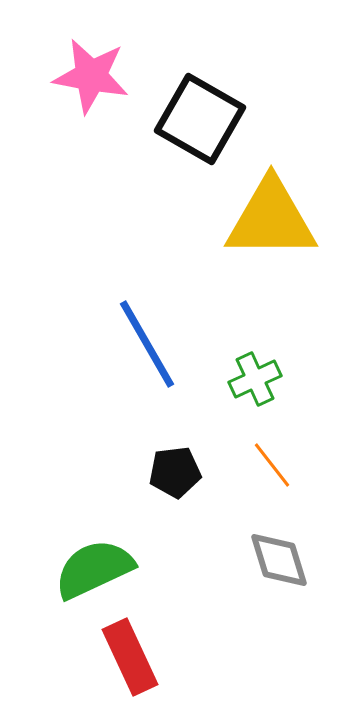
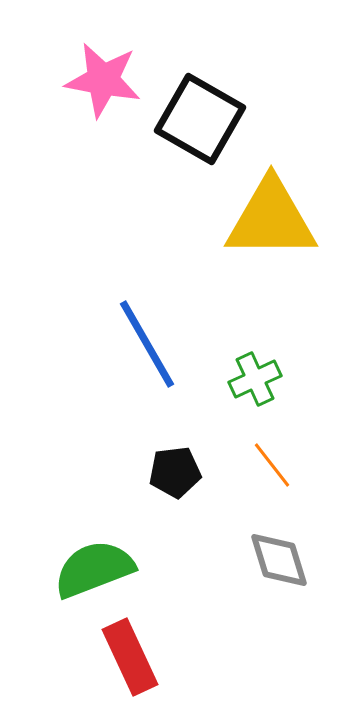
pink star: moved 12 px right, 4 px down
green semicircle: rotated 4 degrees clockwise
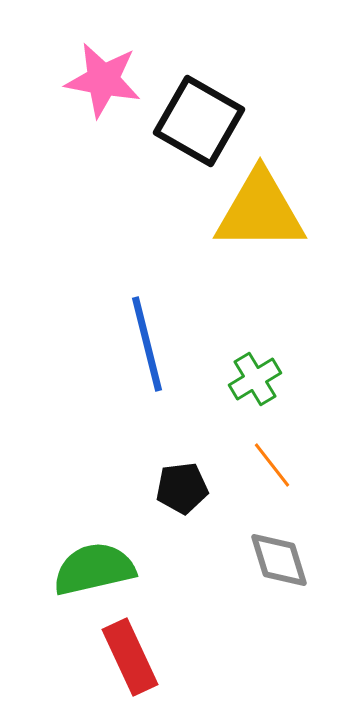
black square: moved 1 px left, 2 px down
yellow triangle: moved 11 px left, 8 px up
blue line: rotated 16 degrees clockwise
green cross: rotated 6 degrees counterclockwise
black pentagon: moved 7 px right, 16 px down
green semicircle: rotated 8 degrees clockwise
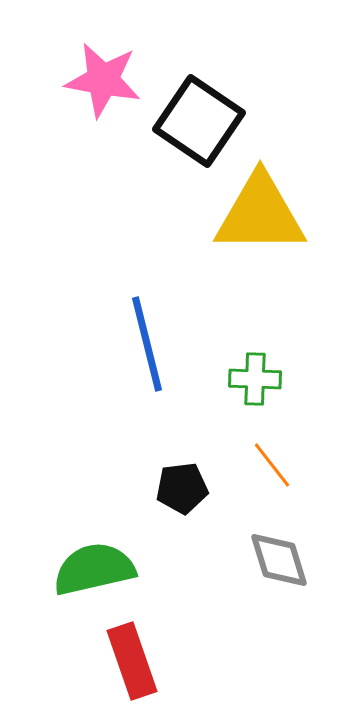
black square: rotated 4 degrees clockwise
yellow triangle: moved 3 px down
green cross: rotated 33 degrees clockwise
red rectangle: moved 2 px right, 4 px down; rotated 6 degrees clockwise
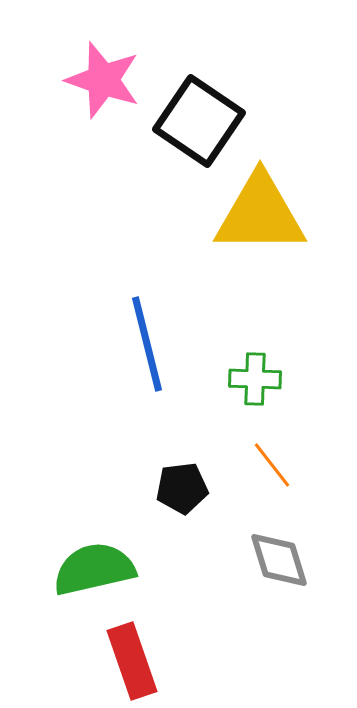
pink star: rotated 8 degrees clockwise
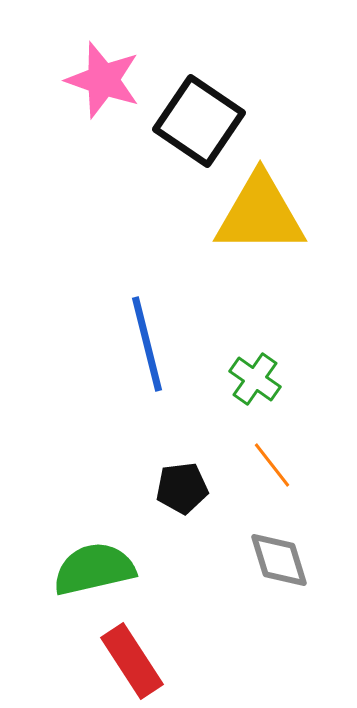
green cross: rotated 33 degrees clockwise
red rectangle: rotated 14 degrees counterclockwise
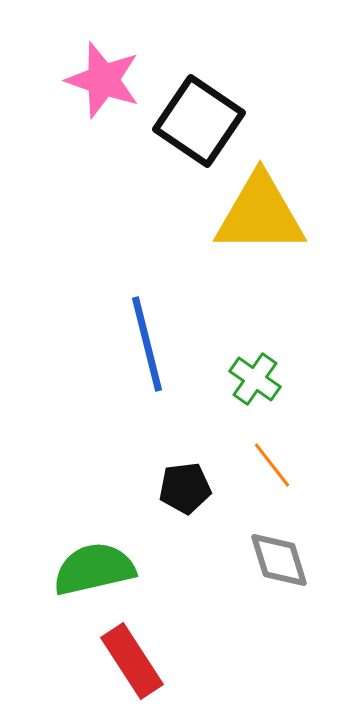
black pentagon: moved 3 px right
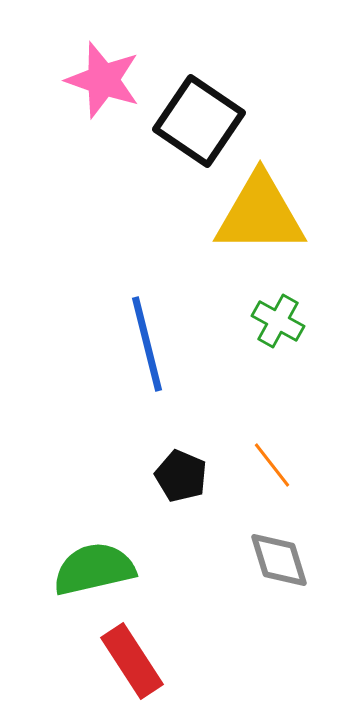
green cross: moved 23 px right, 58 px up; rotated 6 degrees counterclockwise
black pentagon: moved 4 px left, 12 px up; rotated 30 degrees clockwise
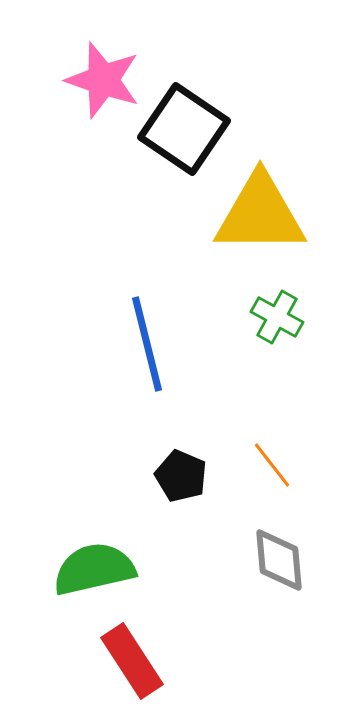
black square: moved 15 px left, 8 px down
green cross: moved 1 px left, 4 px up
gray diamond: rotated 12 degrees clockwise
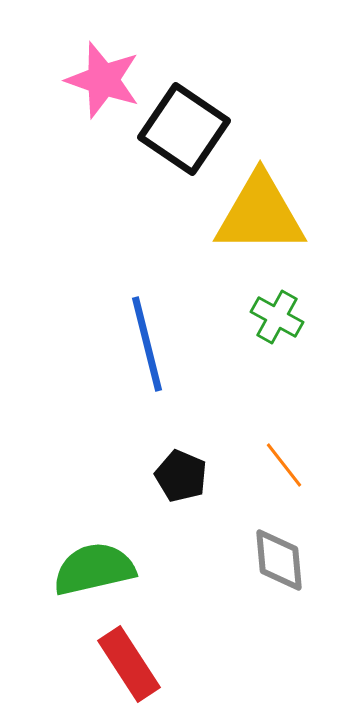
orange line: moved 12 px right
red rectangle: moved 3 px left, 3 px down
